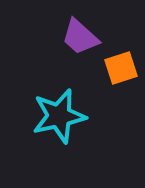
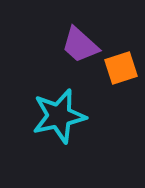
purple trapezoid: moved 8 px down
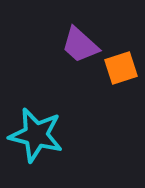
cyan star: moved 23 px left, 19 px down; rotated 26 degrees clockwise
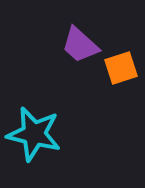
cyan star: moved 2 px left, 1 px up
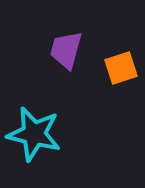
purple trapezoid: moved 14 px left, 5 px down; rotated 63 degrees clockwise
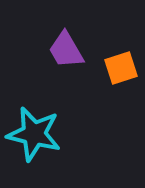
purple trapezoid: rotated 45 degrees counterclockwise
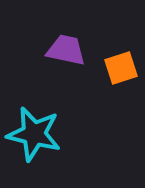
purple trapezoid: rotated 132 degrees clockwise
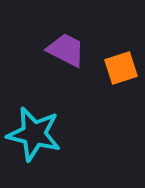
purple trapezoid: rotated 15 degrees clockwise
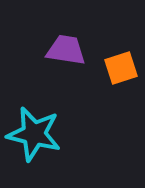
purple trapezoid: rotated 18 degrees counterclockwise
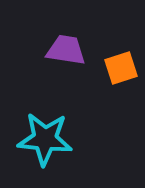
cyan star: moved 11 px right, 5 px down; rotated 8 degrees counterclockwise
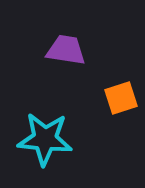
orange square: moved 30 px down
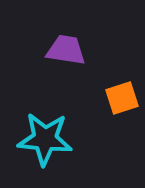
orange square: moved 1 px right
